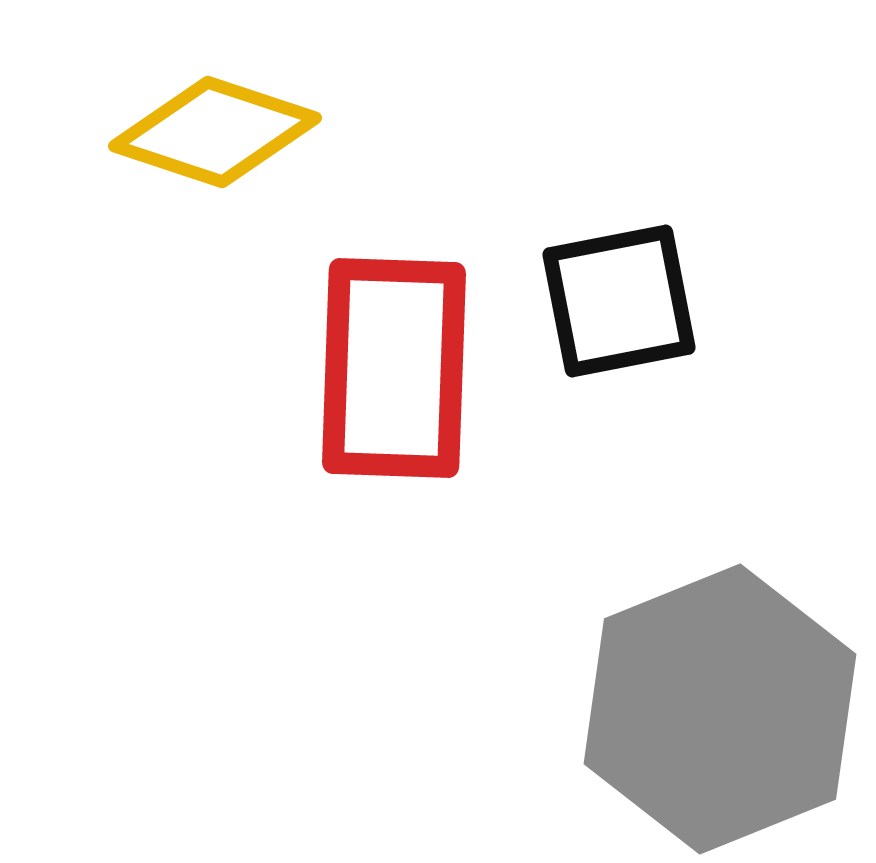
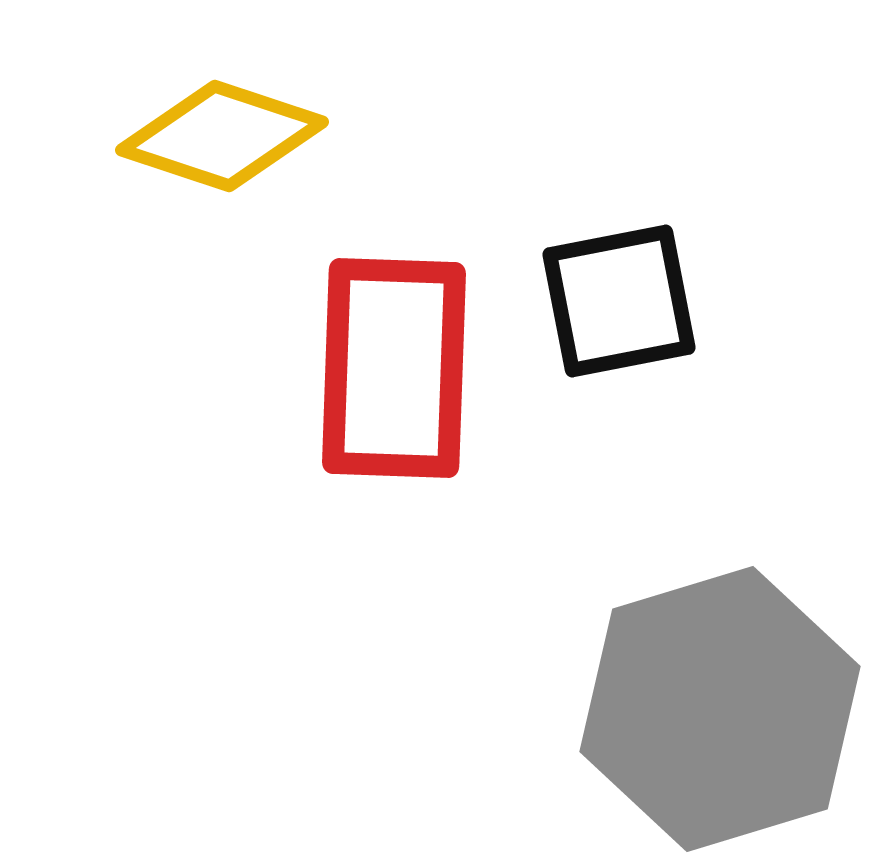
yellow diamond: moved 7 px right, 4 px down
gray hexagon: rotated 5 degrees clockwise
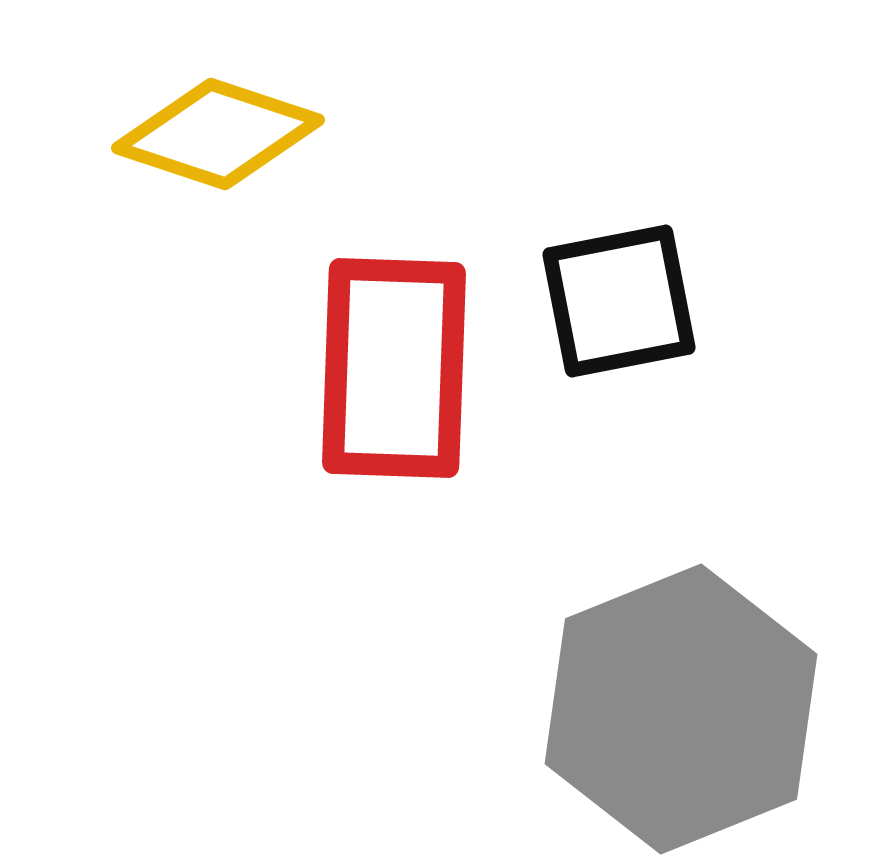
yellow diamond: moved 4 px left, 2 px up
gray hexagon: moved 39 px left; rotated 5 degrees counterclockwise
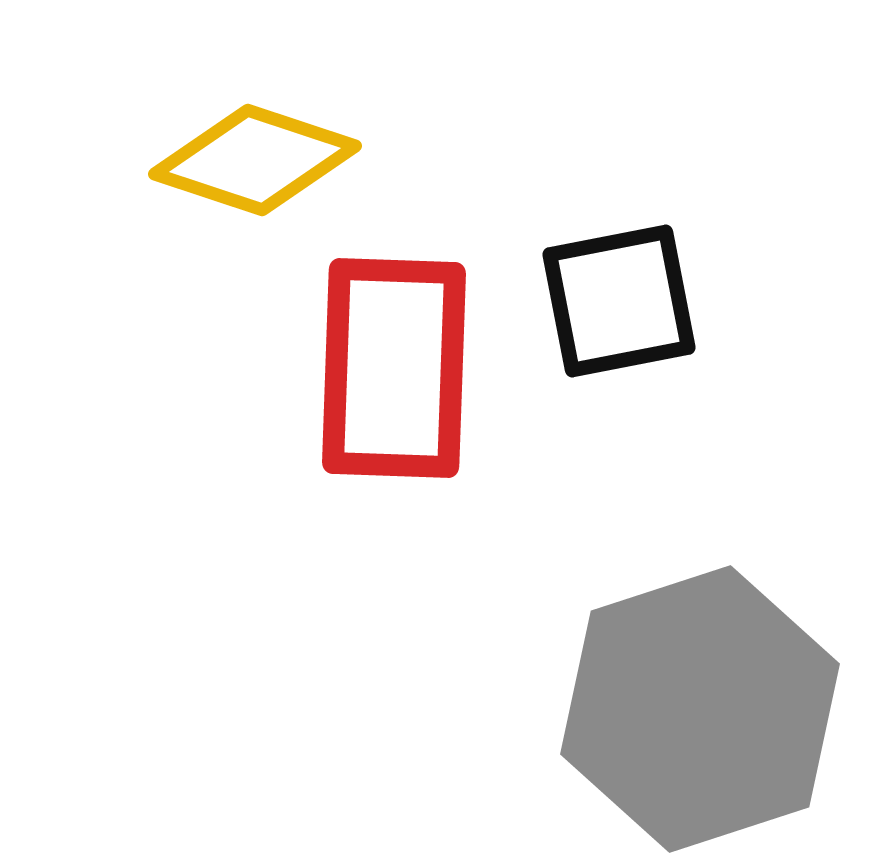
yellow diamond: moved 37 px right, 26 px down
gray hexagon: moved 19 px right; rotated 4 degrees clockwise
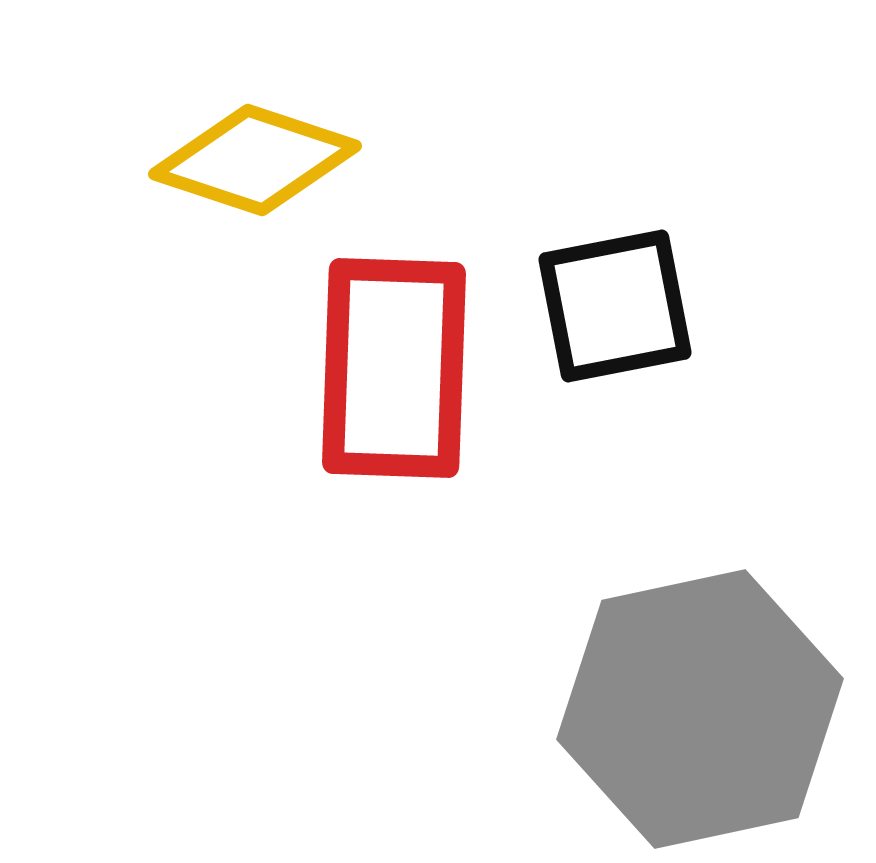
black square: moved 4 px left, 5 px down
gray hexagon: rotated 6 degrees clockwise
